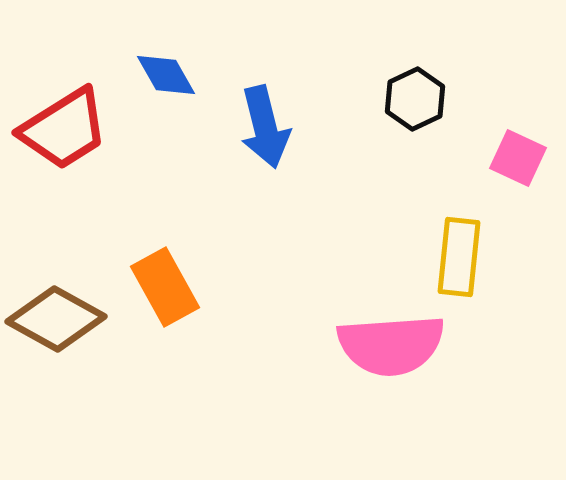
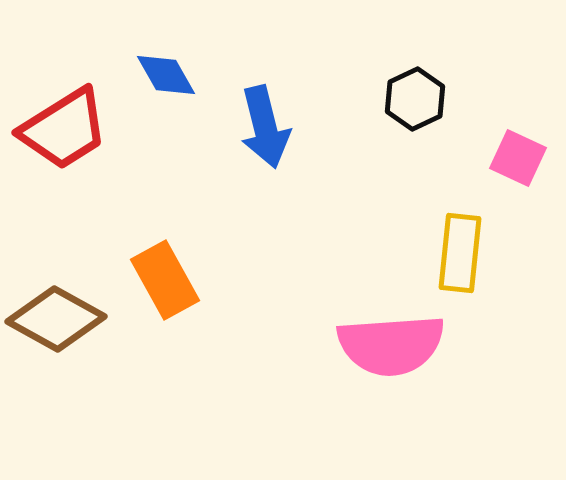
yellow rectangle: moved 1 px right, 4 px up
orange rectangle: moved 7 px up
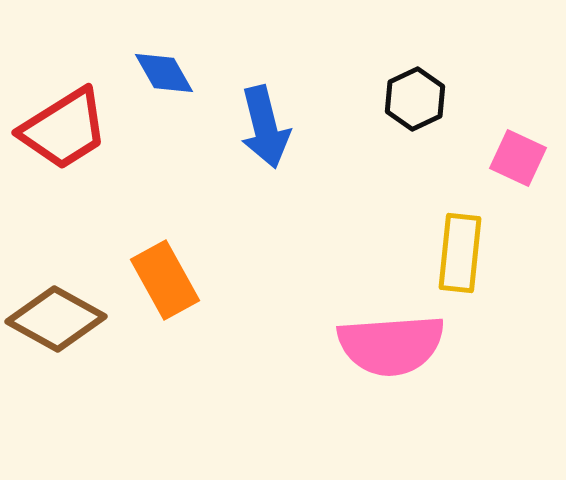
blue diamond: moved 2 px left, 2 px up
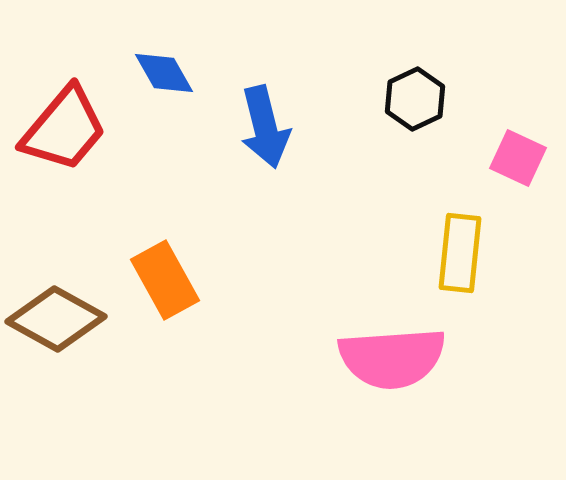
red trapezoid: rotated 18 degrees counterclockwise
pink semicircle: moved 1 px right, 13 px down
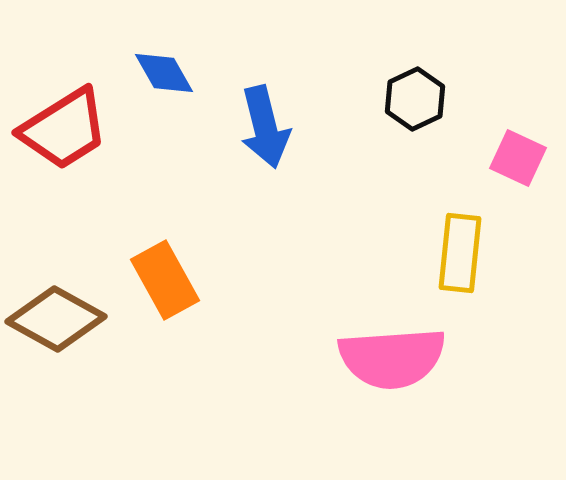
red trapezoid: rotated 18 degrees clockwise
